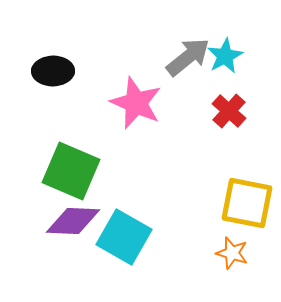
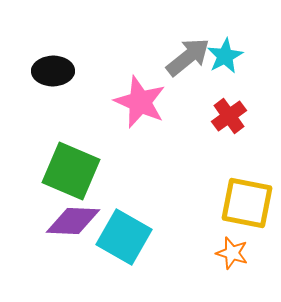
pink star: moved 4 px right, 1 px up
red cross: moved 5 px down; rotated 12 degrees clockwise
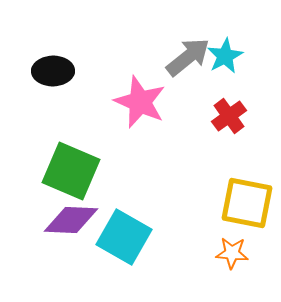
purple diamond: moved 2 px left, 1 px up
orange star: rotated 12 degrees counterclockwise
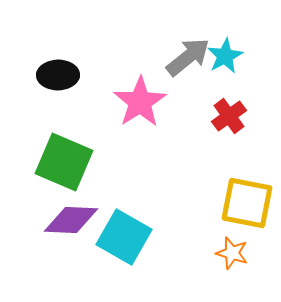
black ellipse: moved 5 px right, 4 px down
pink star: rotated 16 degrees clockwise
green square: moved 7 px left, 9 px up
orange star: rotated 12 degrees clockwise
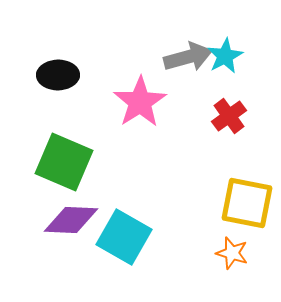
gray arrow: rotated 24 degrees clockwise
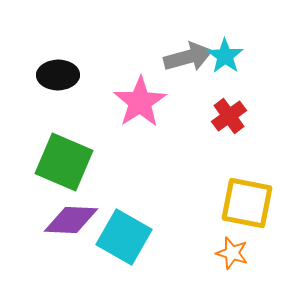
cyan star: rotated 9 degrees counterclockwise
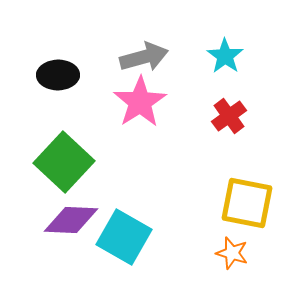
gray arrow: moved 44 px left
green square: rotated 20 degrees clockwise
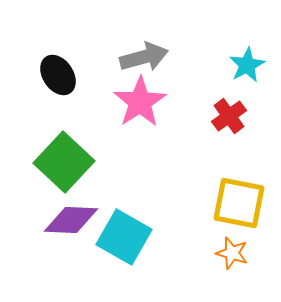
cyan star: moved 22 px right, 9 px down; rotated 9 degrees clockwise
black ellipse: rotated 57 degrees clockwise
yellow square: moved 8 px left
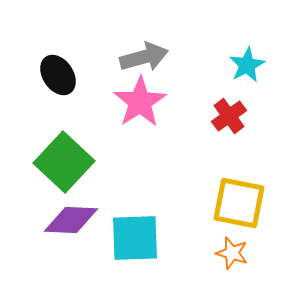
cyan square: moved 11 px right, 1 px down; rotated 32 degrees counterclockwise
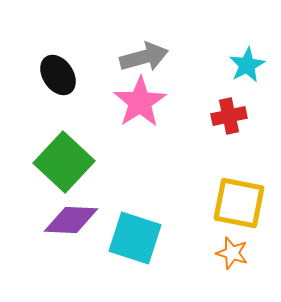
red cross: rotated 24 degrees clockwise
cyan square: rotated 20 degrees clockwise
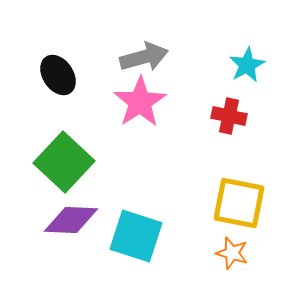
red cross: rotated 24 degrees clockwise
cyan square: moved 1 px right, 2 px up
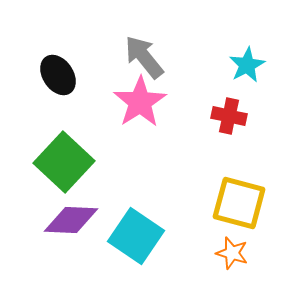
gray arrow: rotated 114 degrees counterclockwise
yellow square: rotated 4 degrees clockwise
cyan square: rotated 16 degrees clockwise
